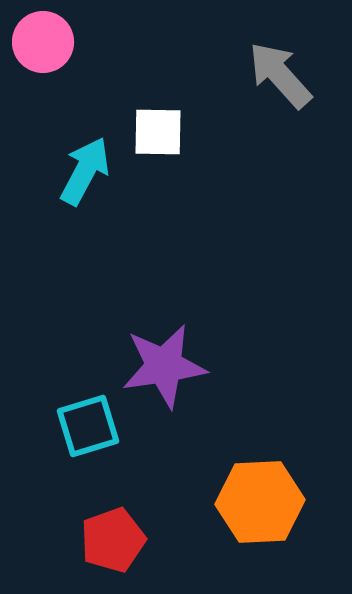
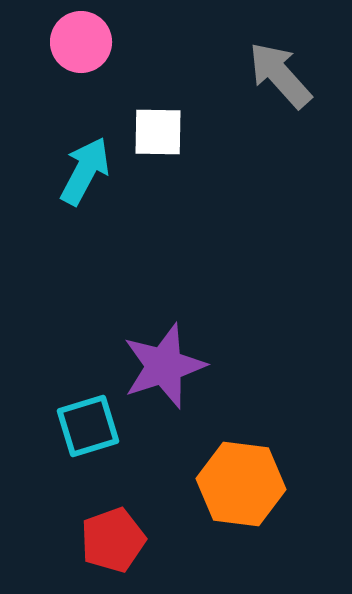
pink circle: moved 38 px right
purple star: rotated 10 degrees counterclockwise
orange hexagon: moved 19 px left, 18 px up; rotated 10 degrees clockwise
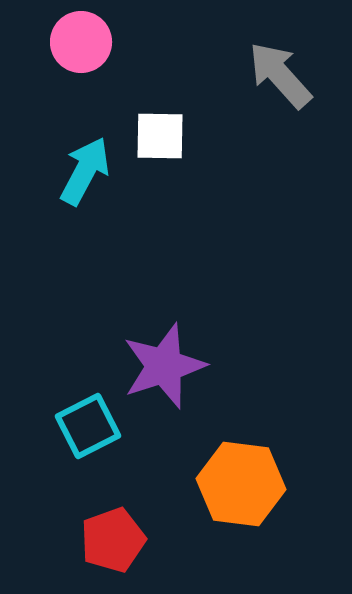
white square: moved 2 px right, 4 px down
cyan square: rotated 10 degrees counterclockwise
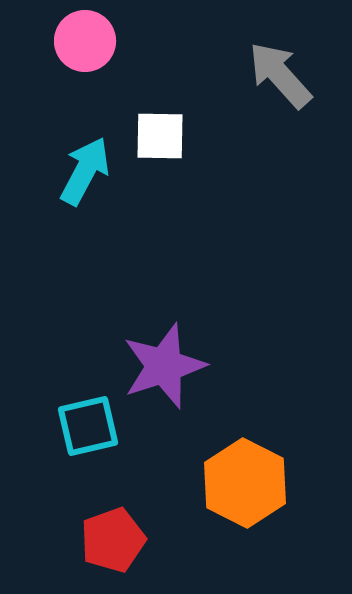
pink circle: moved 4 px right, 1 px up
cyan square: rotated 14 degrees clockwise
orange hexagon: moved 4 px right, 1 px up; rotated 20 degrees clockwise
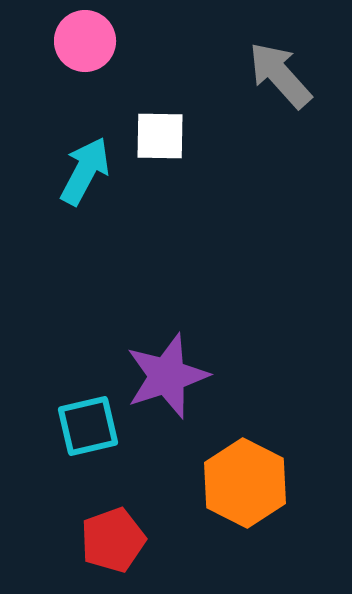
purple star: moved 3 px right, 10 px down
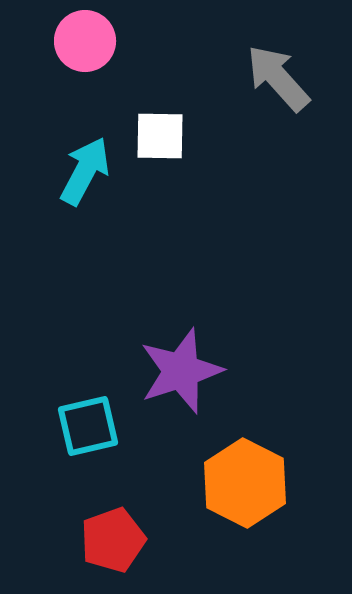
gray arrow: moved 2 px left, 3 px down
purple star: moved 14 px right, 5 px up
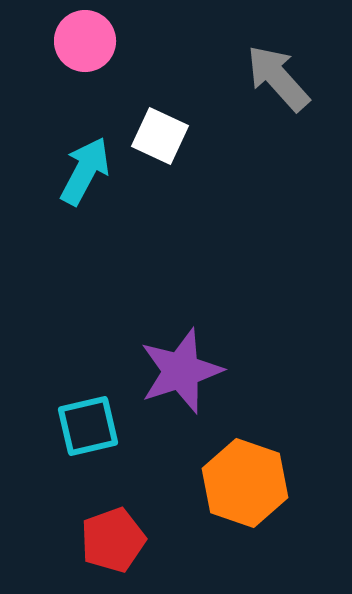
white square: rotated 24 degrees clockwise
orange hexagon: rotated 8 degrees counterclockwise
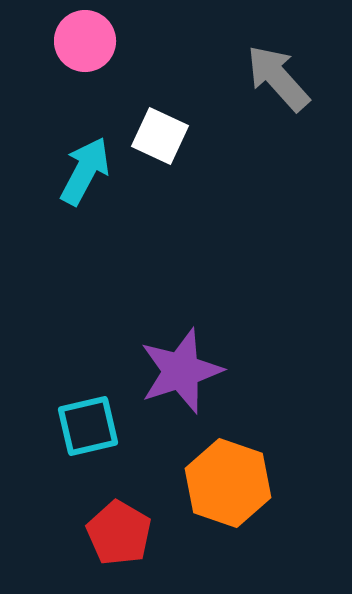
orange hexagon: moved 17 px left
red pentagon: moved 6 px right, 7 px up; rotated 22 degrees counterclockwise
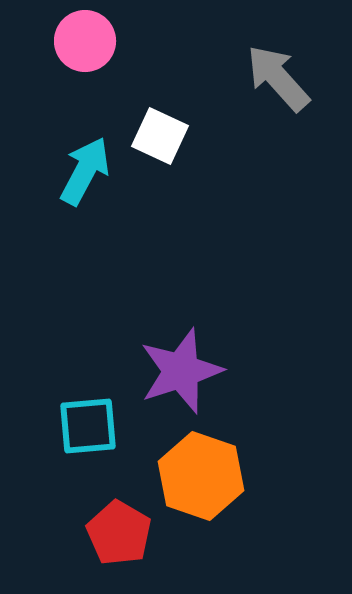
cyan square: rotated 8 degrees clockwise
orange hexagon: moved 27 px left, 7 px up
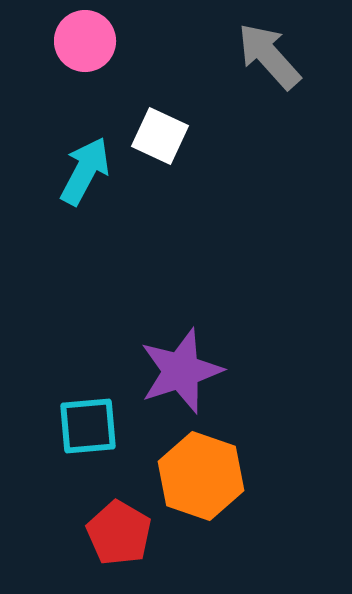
gray arrow: moved 9 px left, 22 px up
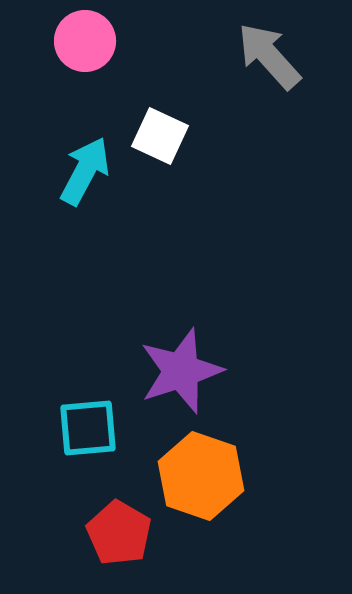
cyan square: moved 2 px down
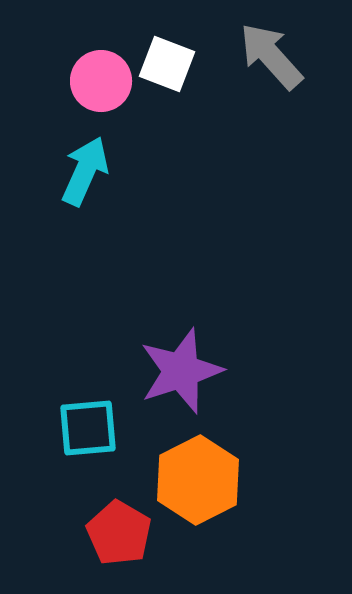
pink circle: moved 16 px right, 40 px down
gray arrow: moved 2 px right
white square: moved 7 px right, 72 px up; rotated 4 degrees counterclockwise
cyan arrow: rotated 4 degrees counterclockwise
orange hexagon: moved 3 px left, 4 px down; rotated 14 degrees clockwise
